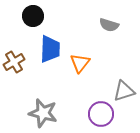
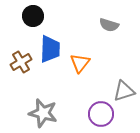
brown cross: moved 7 px right
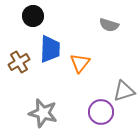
brown cross: moved 2 px left
purple circle: moved 2 px up
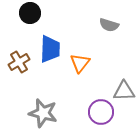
black circle: moved 3 px left, 3 px up
gray triangle: rotated 15 degrees clockwise
